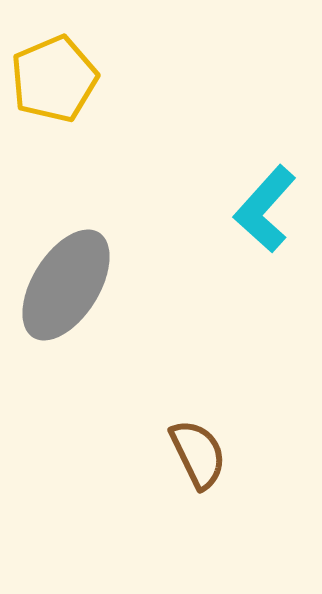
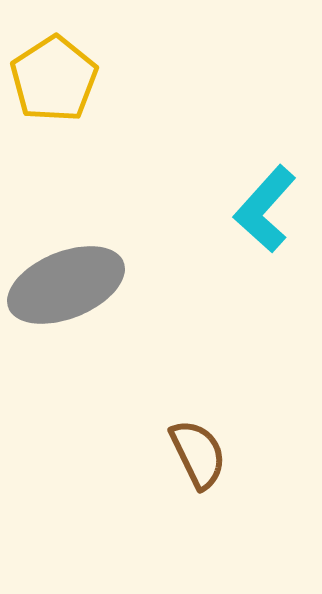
yellow pentagon: rotated 10 degrees counterclockwise
gray ellipse: rotated 36 degrees clockwise
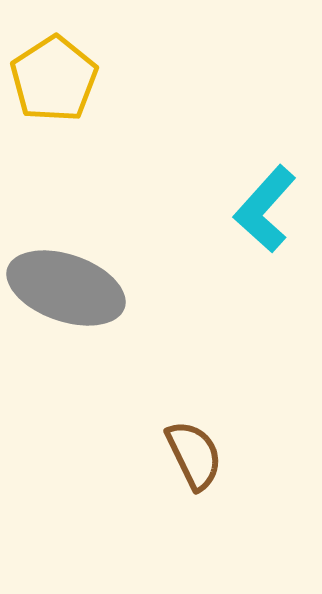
gray ellipse: moved 3 px down; rotated 41 degrees clockwise
brown semicircle: moved 4 px left, 1 px down
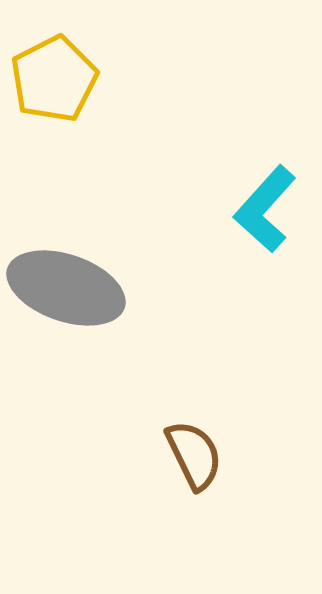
yellow pentagon: rotated 6 degrees clockwise
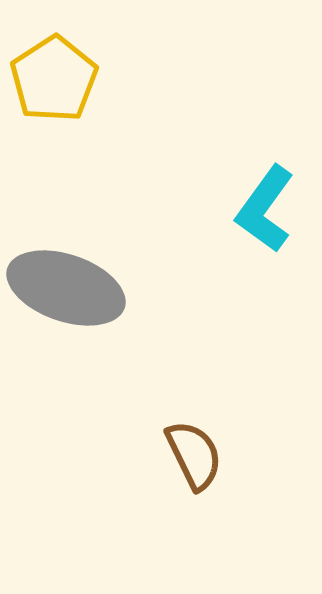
yellow pentagon: rotated 6 degrees counterclockwise
cyan L-shape: rotated 6 degrees counterclockwise
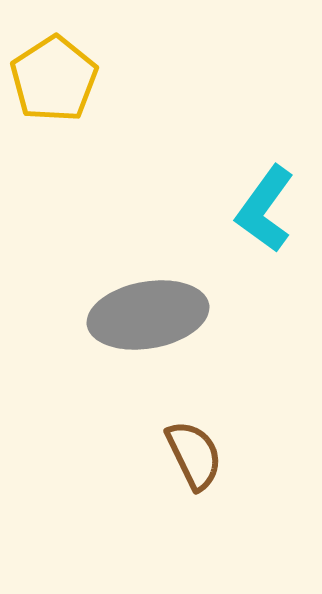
gray ellipse: moved 82 px right, 27 px down; rotated 29 degrees counterclockwise
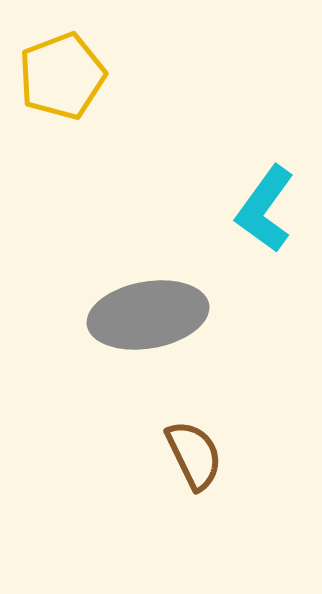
yellow pentagon: moved 8 px right, 3 px up; rotated 12 degrees clockwise
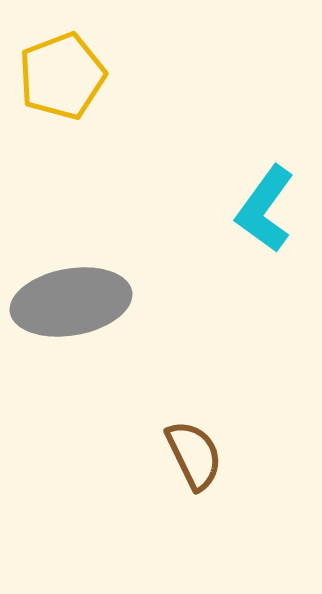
gray ellipse: moved 77 px left, 13 px up
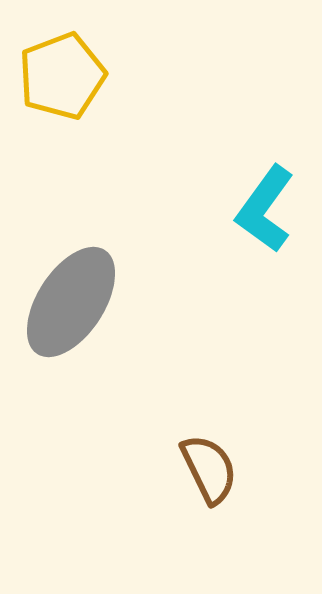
gray ellipse: rotated 47 degrees counterclockwise
brown semicircle: moved 15 px right, 14 px down
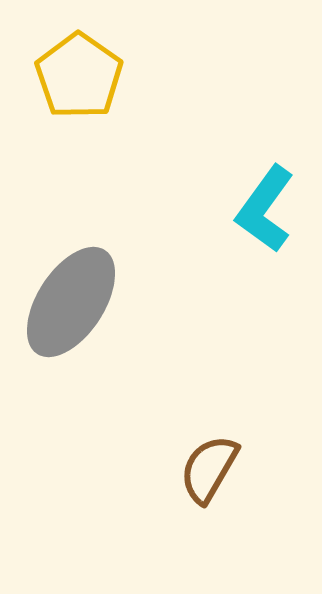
yellow pentagon: moved 17 px right; rotated 16 degrees counterclockwise
brown semicircle: rotated 124 degrees counterclockwise
